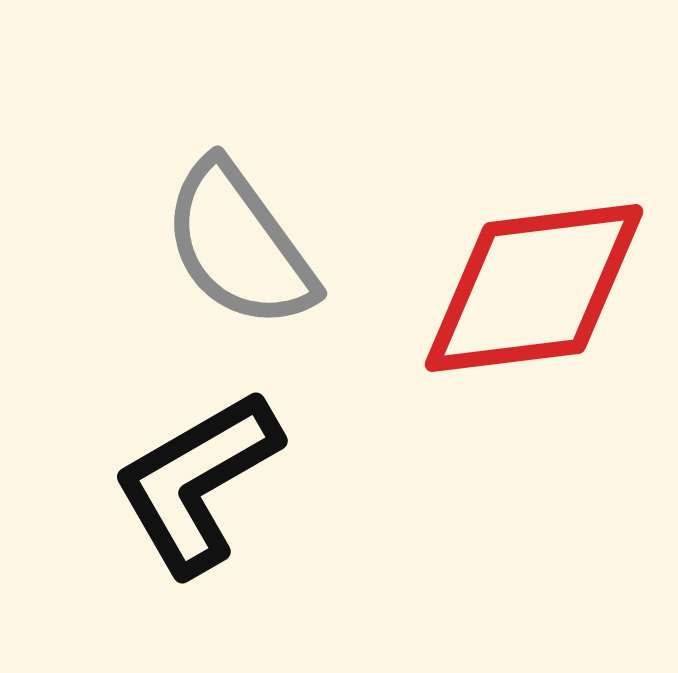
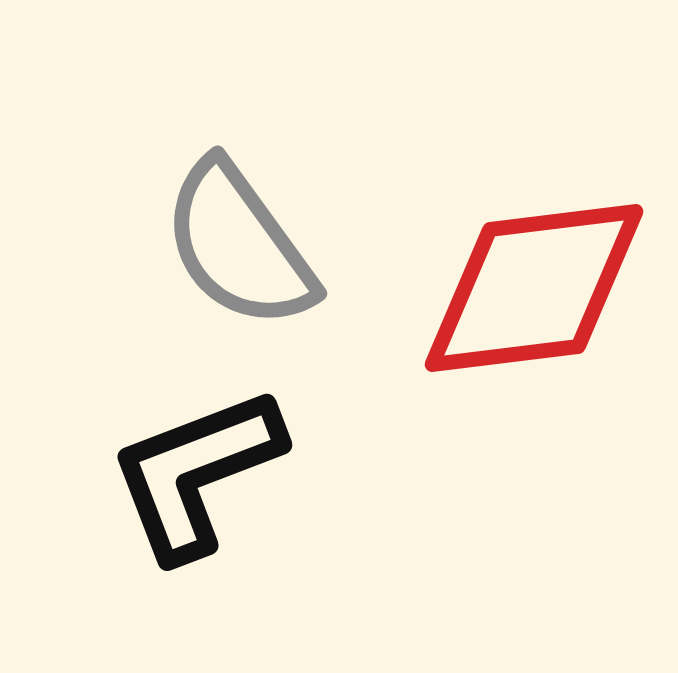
black L-shape: moved 1 px left, 9 px up; rotated 9 degrees clockwise
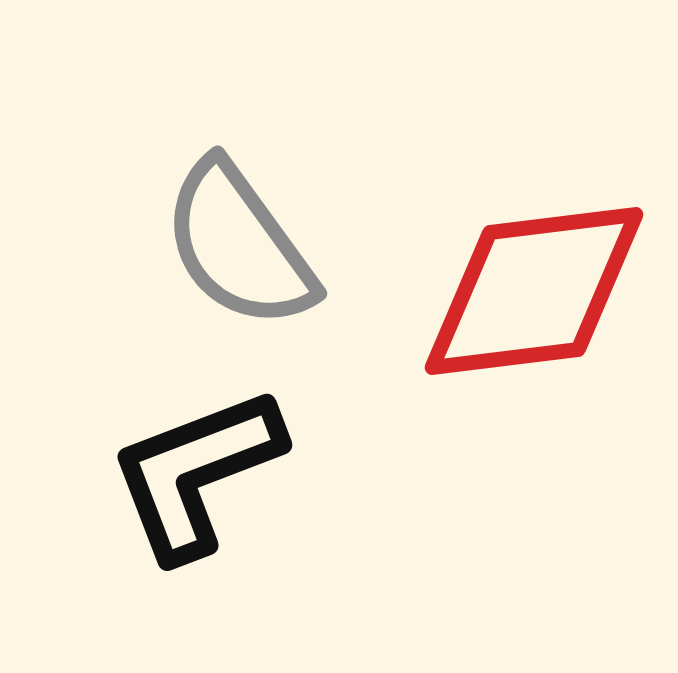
red diamond: moved 3 px down
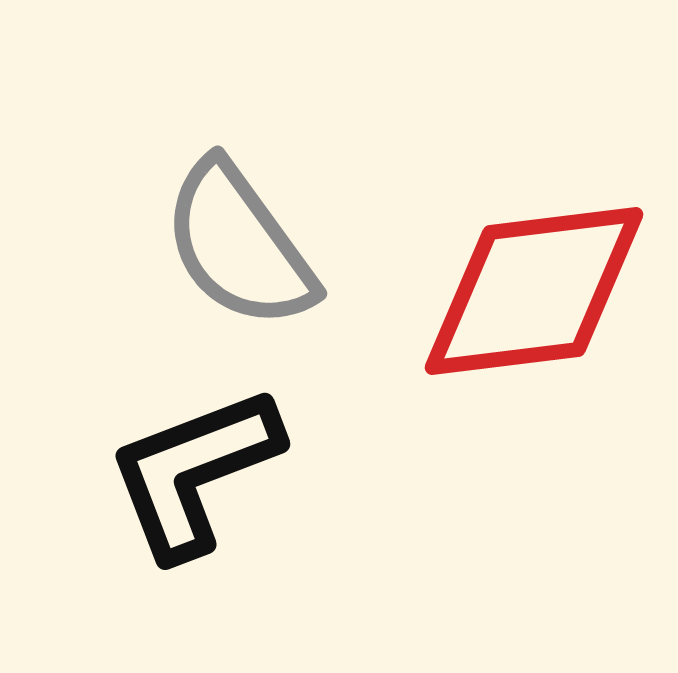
black L-shape: moved 2 px left, 1 px up
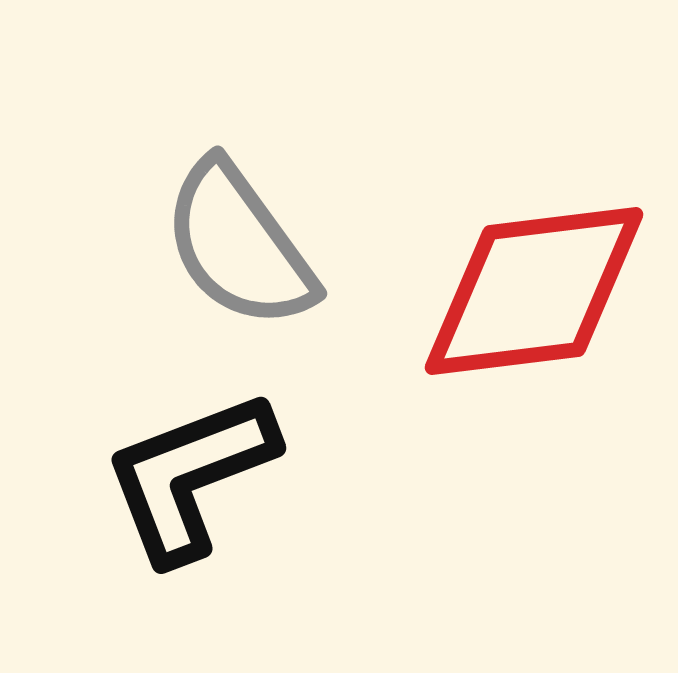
black L-shape: moved 4 px left, 4 px down
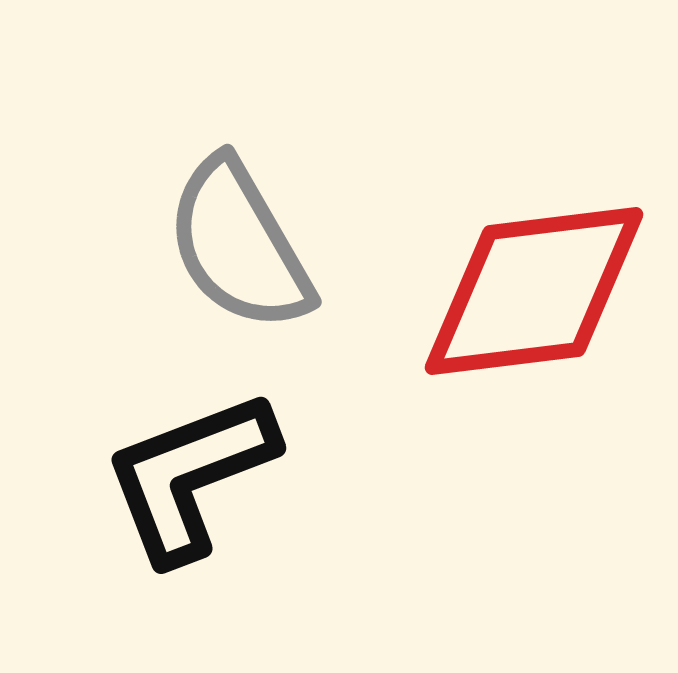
gray semicircle: rotated 6 degrees clockwise
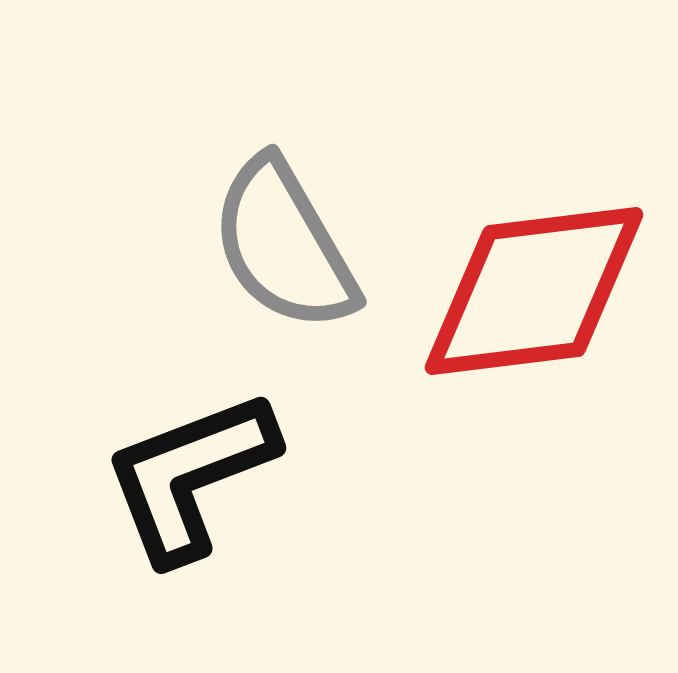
gray semicircle: moved 45 px right
